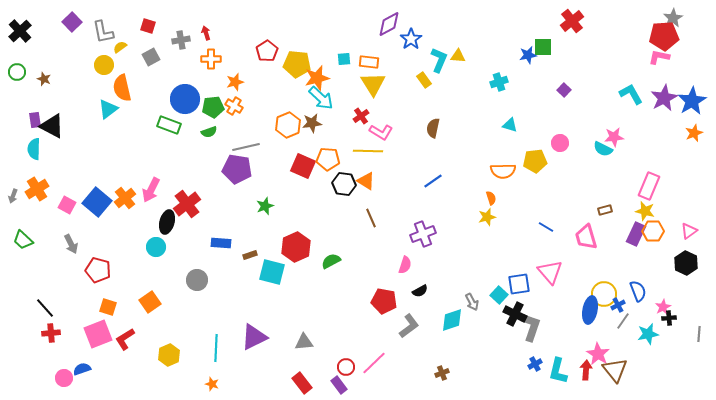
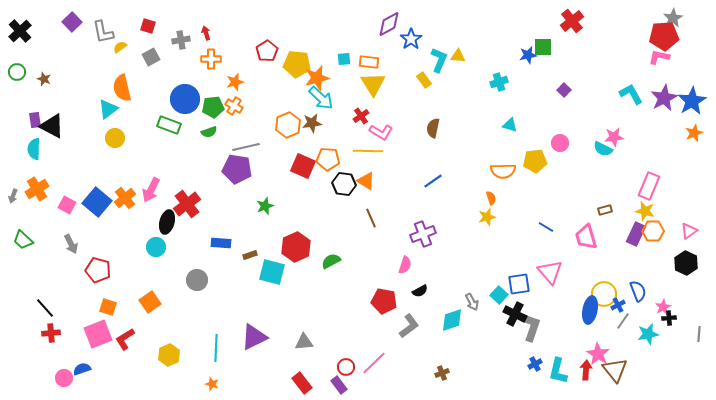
yellow circle at (104, 65): moved 11 px right, 73 px down
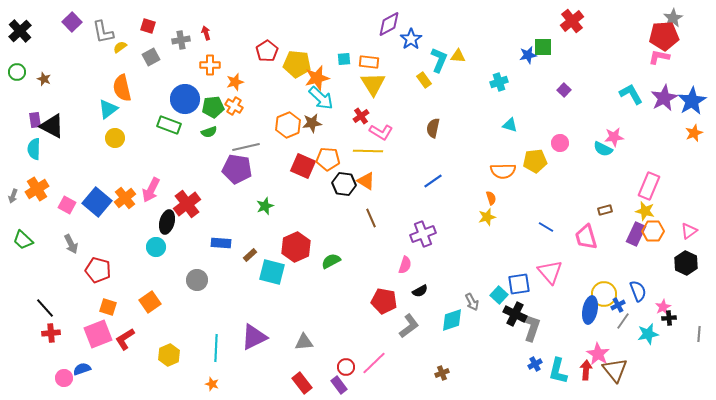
orange cross at (211, 59): moved 1 px left, 6 px down
brown rectangle at (250, 255): rotated 24 degrees counterclockwise
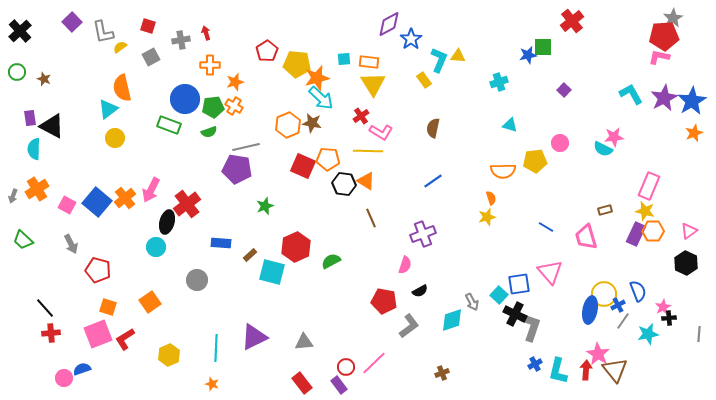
purple rectangle at (35, 120): moved 5 px left, 2 px up
brown star at (312, 123): rotated 18 degrees clockwise
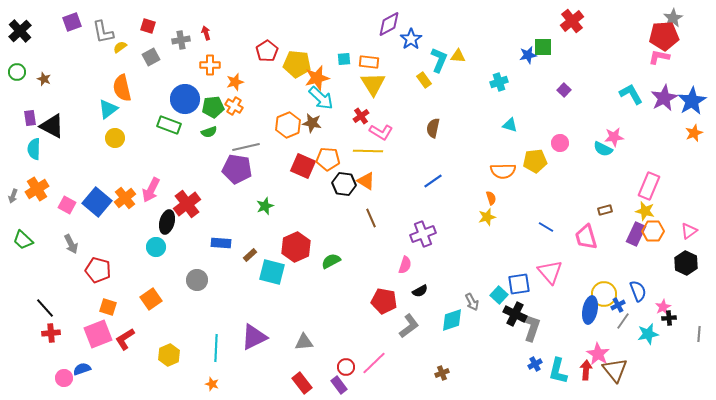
purple square at (72, 22): rotated 24 degrees clockwise
orange square at (150, 302): moved 1 px right, 3 px up
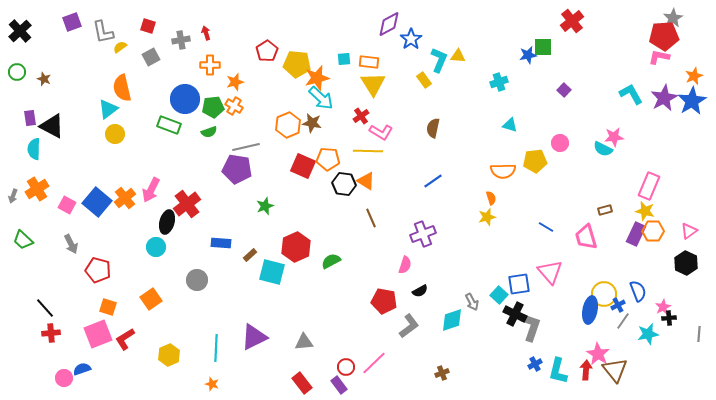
orange star at (694, 133): moved 57 px up
yellow circle at (115, 138): moved 4 px up
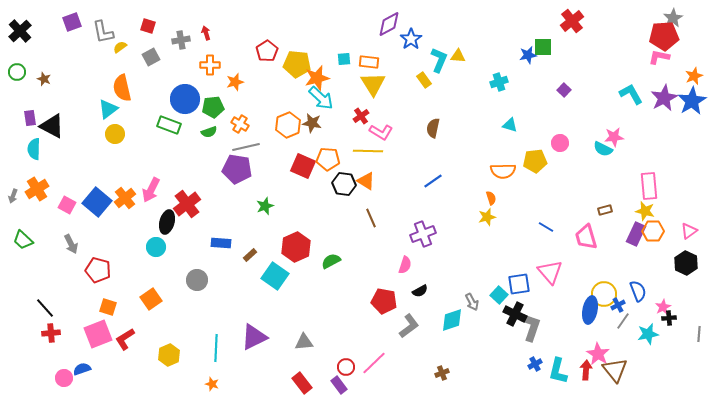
orange cross at (234, 106): moved 6 px right, 18 px down
pink rectangle at (649, 186): rotated 28 degrees counterclockwise
cyan square at (272, 272): moved 3 px right, 4 px down; rotated 20 degrees clockwise
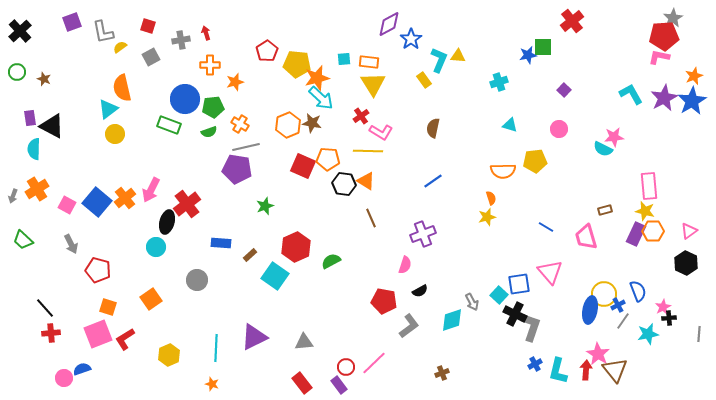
pink circle at (560, 143): moved 1 px left, 14 px up
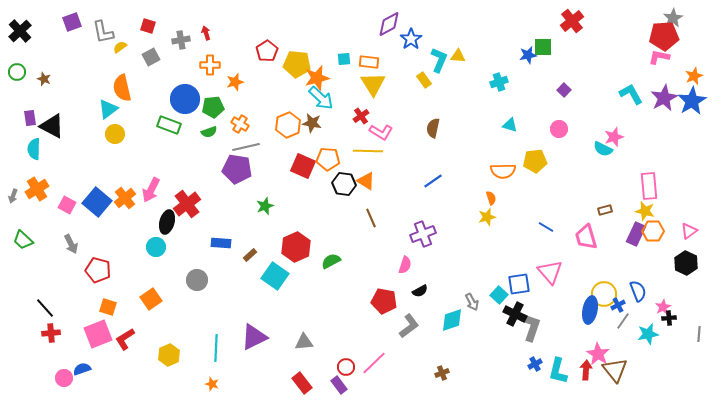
pink star at (614, 137): rotated 12 degrees counterclockwise
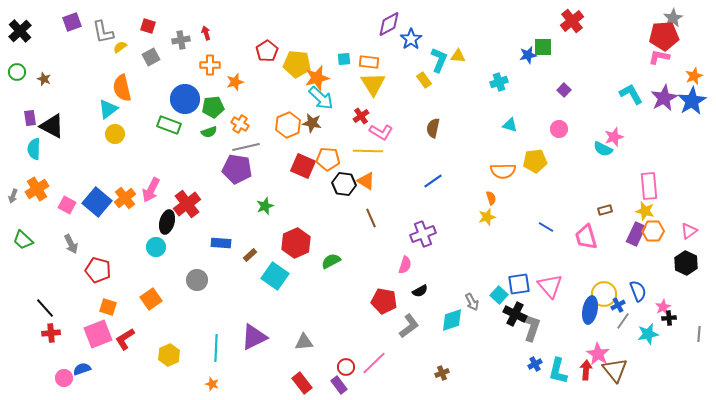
red hexagon at (296, 247): moved 4 px up
pink triangle at (550, 272): moved 14 px down
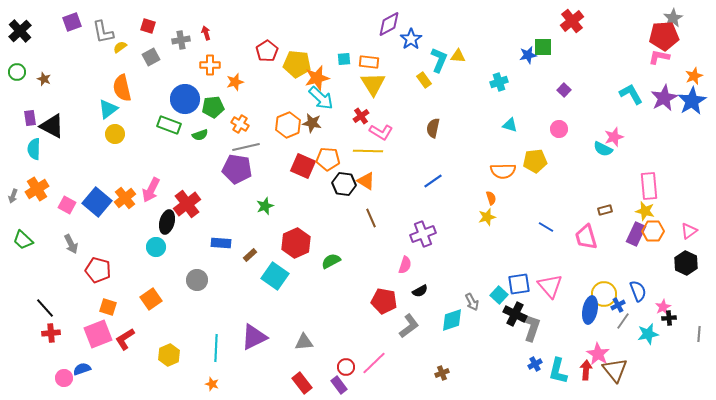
green semicircle at (209, 132): moved 9 px left, 3 px down
